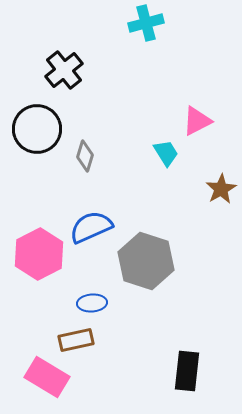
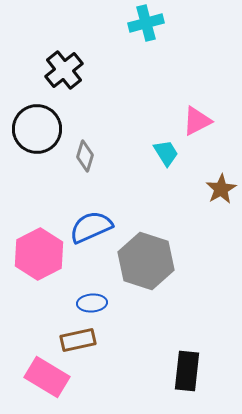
brown rectangle: moved 2 px right
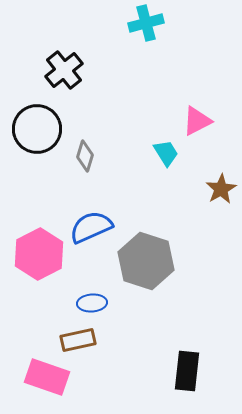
pink rectangle: rotated 12 degrees counterclockwise
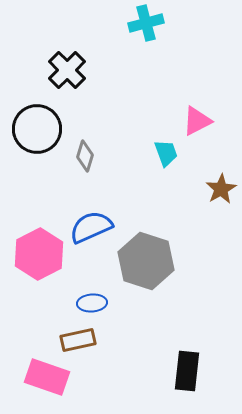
black cross: moved 3 px right; rotated 6 degrees counterclockwise
cyan trapezoid: rotated 12 degrees clockwise
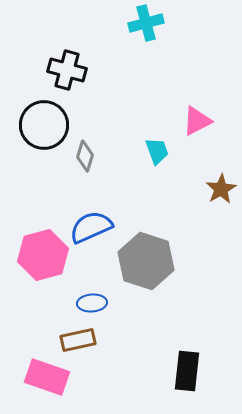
black cross: rotated 30 degrees counterclockwise
black circle: moved 7 px right, 4 px up
cyan trapezoid: moved 9 px left, 2 px up
pink hexagon: moved 4 px right, 1 px down; rotated 12 degrees clockwise
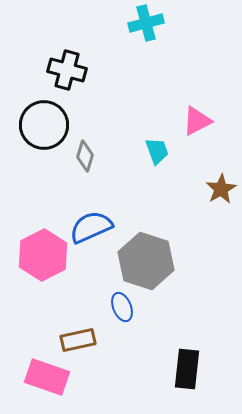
pink hexagon: rotated 12 degrees counterclockwise
blue ellipse: moved 30 px right, 4 px down; rotated 72 degrees clockwise
black rectangle: moved 2 px up
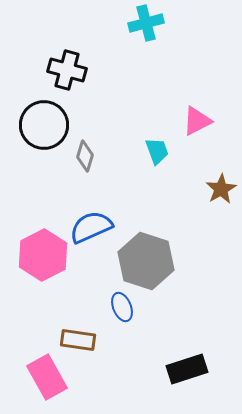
brown rectangle: rotated 20 degrees clockwise
black rectangle: rotated 66 degrees clockwise
pink rectangle: rotated 42 degrees clockwise
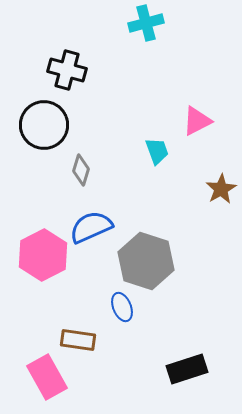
gray diamond: moved 4 px left, 14 px down
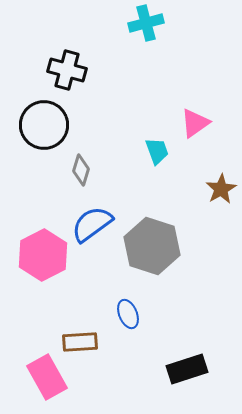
pink triangle: moved 2 px left, 2 px down; rotated 8 degrees counterclockwise
blue semicircle: moved 1 px right, 3 px up; rotated 12 degrees counterclockwise
gray hexagon: moved 6 px right, 15 px up
blue ellipse: moved 6 px right, 7 px down
brown rectangle: moved 2 px right, 2 px down; rotated 12 degrees counterclockwise
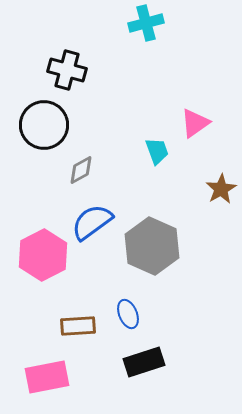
gray diamond: rotated 44 degrees clockwise
blue semicircle: moved 2 px up
gray hexagon: rotated 6 degrees clockwise
brown rectangle: moved 2 px left, 16 px up
black rectangle: moved 43 px left, 7 px up
pink rectangle: rotated 72 degrees counterclockwise
